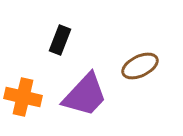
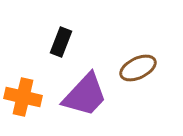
black rectangle: moved 1 px right, 2 px down
brown ellipse: moved 2 px left, 2 px down
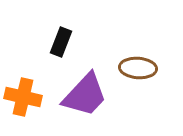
brown ellipse: rotated 30 degrees clockwise
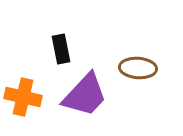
black rectangle: moved 7 px down; rotated 32 degrees counterclockwise
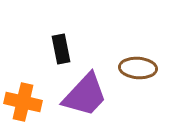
orange cross: moved 5 px down
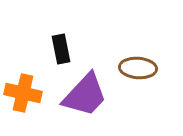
orange cross: moved 9 px up
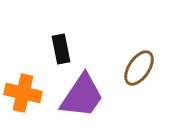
brown ellipse: moved 1 px right; rotated 60 degrees counterclockwise
purple trapezoid: moved 3 px left, 1 px down; rotated 9 degrees counterclockwise
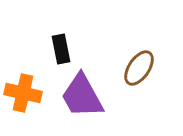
purple trapezoid: rotated 117 degrees clockwise
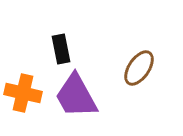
purple trapezoid: moved 6 px left
